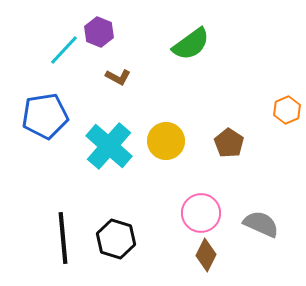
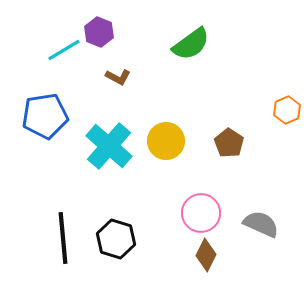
cyan line: rotated 16 degrees clockwise
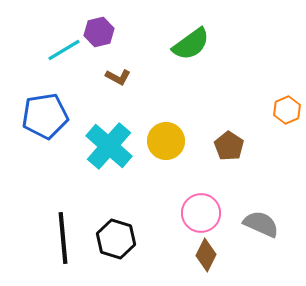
purple hexagon: rotated 24 degrees clockwise
brown pentagon: moved 3 px down
